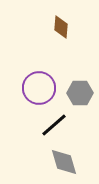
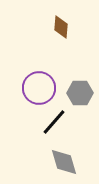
black line: moved 3 px up; rotated 8 degrees counterclockwise
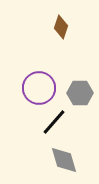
brown diamond: rotated 15 degrees clockwise
gray diamond: moved 2 px up
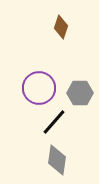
gray diamond: moved 7 px left; rotated 24 degrees clockwise
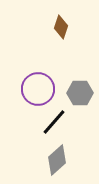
purple circle: moved 1 px left, 1 px down
gray diamond: rotated 40 degrees clockwise
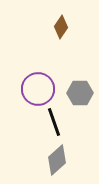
brown diamond: rotated 15 degrees clockwise
black line: rotated 60 degrees counterclockwise
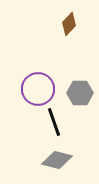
brown diamond: moved 8 px right, 3 px up; rotated 10 degrees clockwise
gray diamond: rotated 56 degrees clockwise
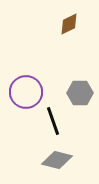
brown diamond: rotated 20 degrees clockwise
purple circle: moved 12 px left, 3 px down
black line: moved 1 px left, 1 px up
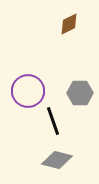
purple circle: moved 2 px right, 1 px up
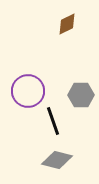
brown diamond: moved 2 px left
gray hexagon: moved 1 px right, 2 px down
